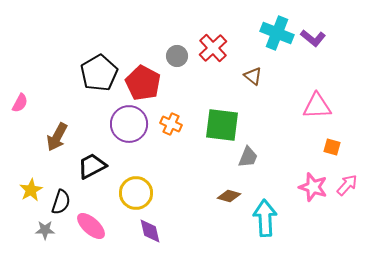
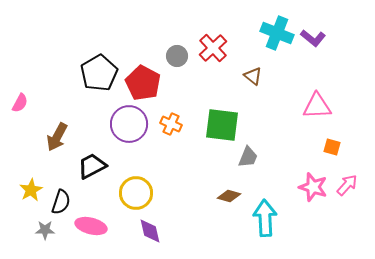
pink ellipse: rotated 28 degrees counterclockwise
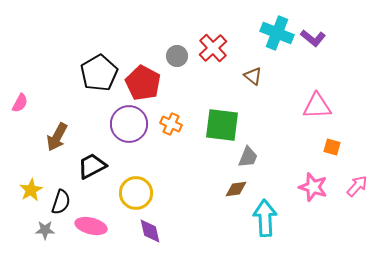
pink arrow: moved 10 px right, 1 px down
brown diamond: moved 7 px right, 7 px up; rotated 25 degrees counterclockwise
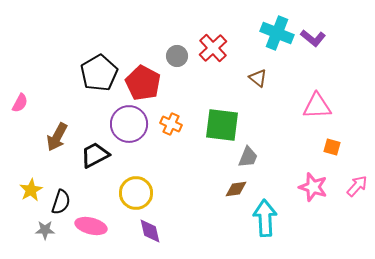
brown triangle: moved 5 px right, 2 px down
black trapezoid: moved 3 px right, 11 px up
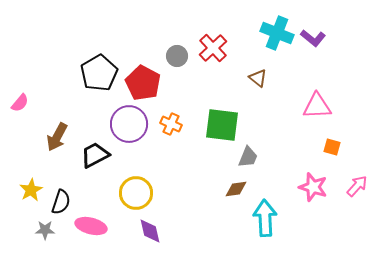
pink semicircle: rotated 12 degrees clockwise
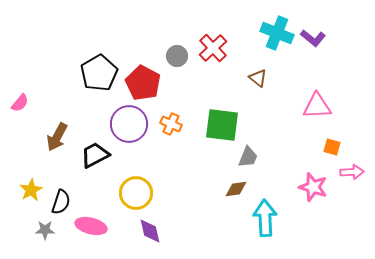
pink arrow: moved 5 px left, 14 px up; rotated 45 degrees clockwise
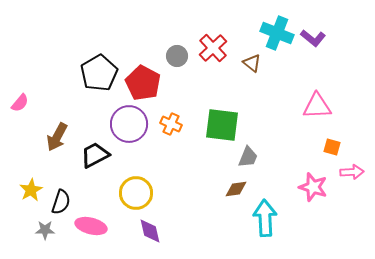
brown triangle: moved 6 px left, 15 px up
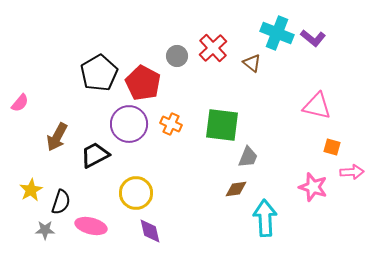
pink triangle: rotated 16 degrees clockwise
